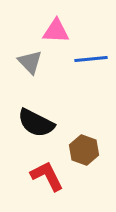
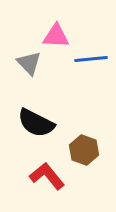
pink triangle: moved 5 px down
gray triangle: moved 1 px left, 1 px down
red L-shape: rotated 12 degrees counterclockwise
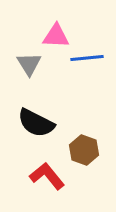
blue line: moved 4 px left, 1 px up
gray triangle: moved 1 px down; rotated 12 degrees clockwise
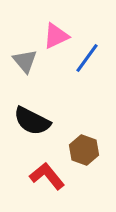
pink triangle: rotated 28 degrees counterclockwise
blue line: rotated 48 degrees counterclockwise
gray triangle: moved 4 px left, 3 px up; rotated 8 degrees counterclockwise
black semicircle: moved 4 px left, 2 px up
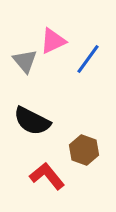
pink triangle: moved 3 px left, 5 px down
blue line: moved 1 px right, 1 px down
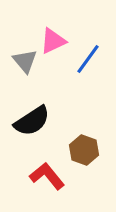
black semicircle: rotated 60 degrees counterclockwise
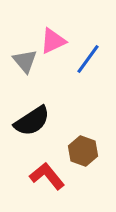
brown hexagon: moved 1 px left, 1 px down
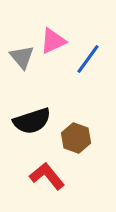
gray triangle: moved 3 px left, 4 px up
black semicircle: rotated 15 degrees clockwise
brown hexagon: moved 7 px left, 13 px up
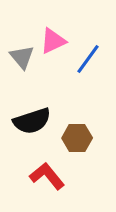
brown hexagon: moved 1 px right; rotated 20 degrees counterclockwise
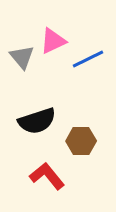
blue line: rotated 28 degrees clockwise
black semicircle: moved 5 px right
brown hexagon: moved 4 px right, 3 px down
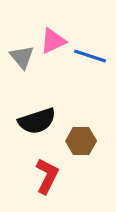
blue line: moved 2 px right, 3 px up; rotated 44 degrees clockwise
red L-shape: rotated 66 degrees clockwise
